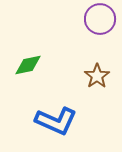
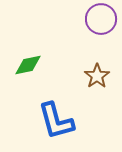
purple circle: moved 1 px right
blue L-shape: rotated 51 degrees clockwise
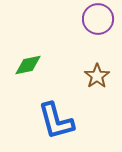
purple circle: moved 3 px left
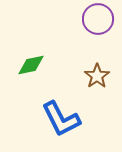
green diamond: moved 3 px right
blue L-shape: moved 5 px right, 2 px up; rotated 12 degrees counterclockwise
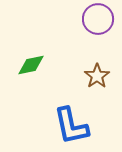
blue L-shape: moved 10 px right, 7 px down; rotated 15 degrees clockwise
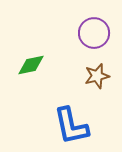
purple circle: moved 4 px left, 14 px down
brown star: rotated 20 degrees clockwise
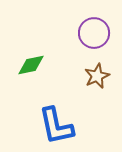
brown star: rotated 10 degrees counterclockwise
blue L-shape: moved 15 px left
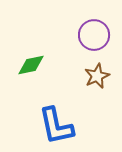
purple circle: moved 2 px down
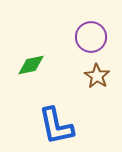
purple circle: moved 3 px left, 2 px down
brown star: rotated 15 degrees counterclockwise
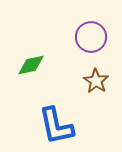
brown star: moved 1 px left, 5 px down
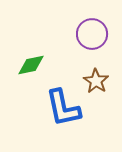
purple circle: moved 1 px right, 3 px up
blue L-shape: moved 7 px right, 18 px up
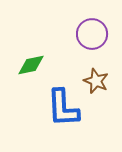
brown star: rotated 10 degrees counterclockwise
blue L-shape: rotated 9 degrees clockwise
